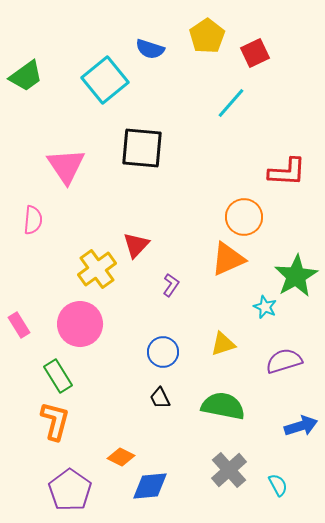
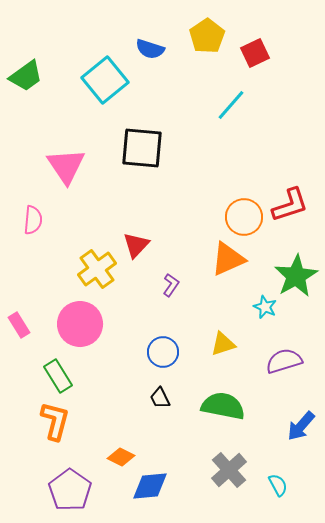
cyan line: moved 2 px down
red L-shape: moved 3 px right, 33 px down; rotated 21 degrees counterclockwise
blue arrow: rotated 148 degrees clockwise
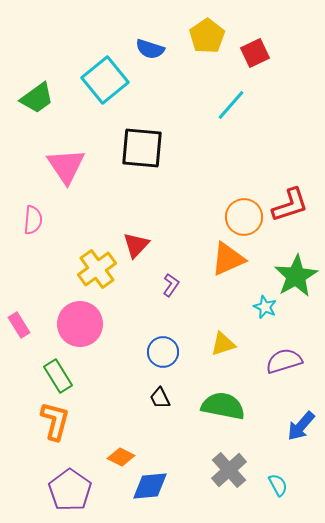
green trapezoid: moved 11 px right, 22 px down
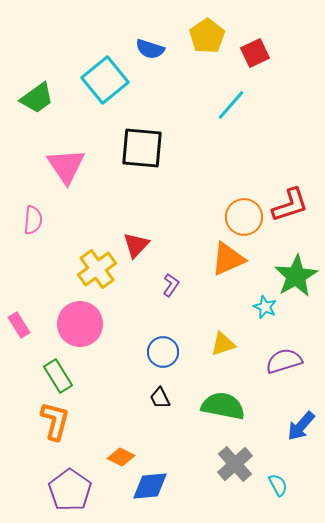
gray cross: moved 6 px right, 6 px up
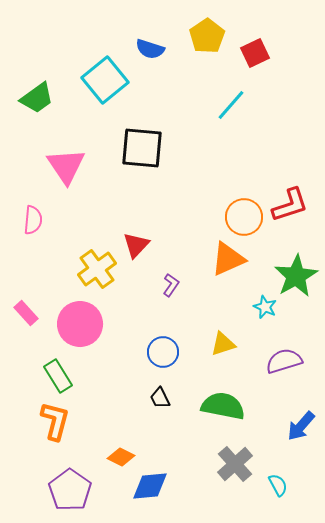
pink rectangle: moved 7 px right, 12 px up; rotated 10 degrees counterclockwise
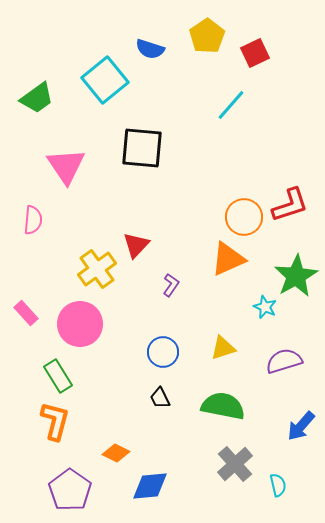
yellow triangle: moved 4 px down
orange diamond: moved 5 px left, 4 px up
cyan semicircle: rotated 15 degrees clockwise
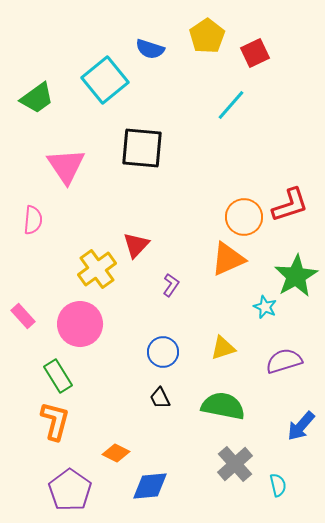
pink rectangle: moved 3 px left, 3 px down
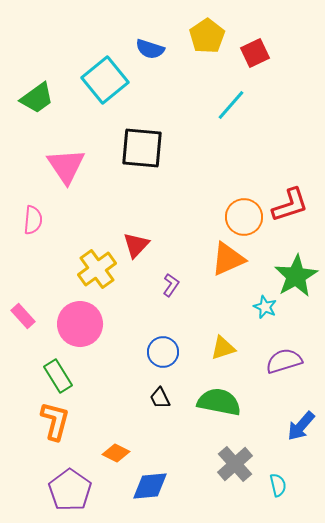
green semicircle: moved 4 px left, 4 px up
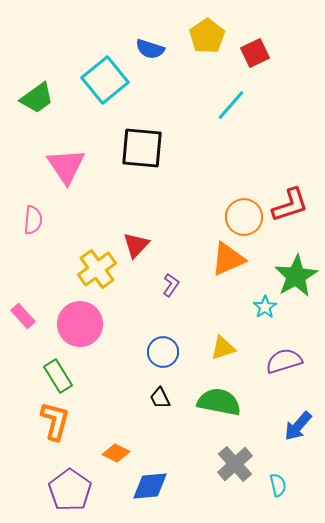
cyan star: rotated 15 degrees clockwise
blue arrow: moved 3 px left
